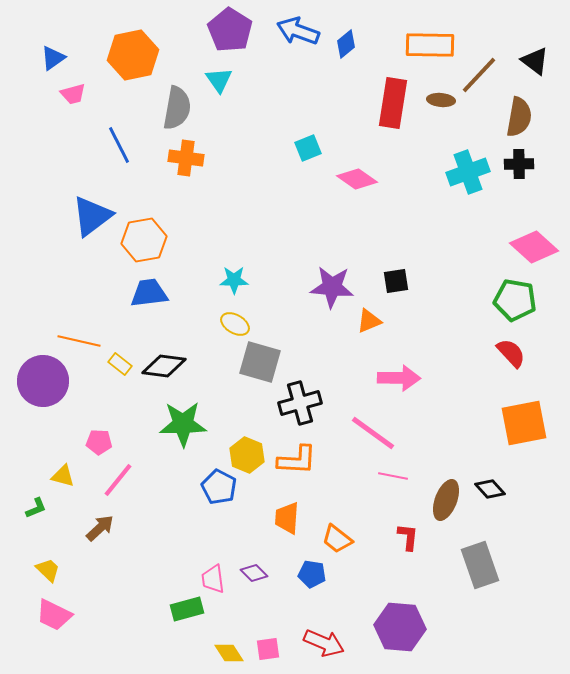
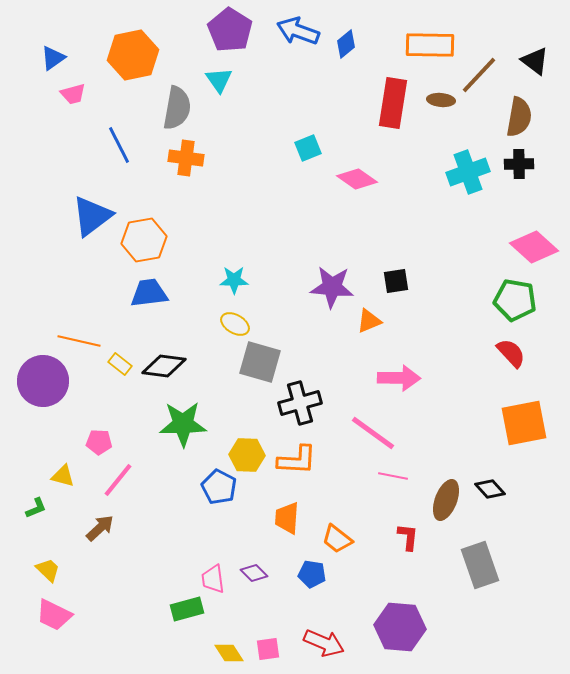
yellow hexagon at (247, 455): rotated 20 degrees counterclockwise
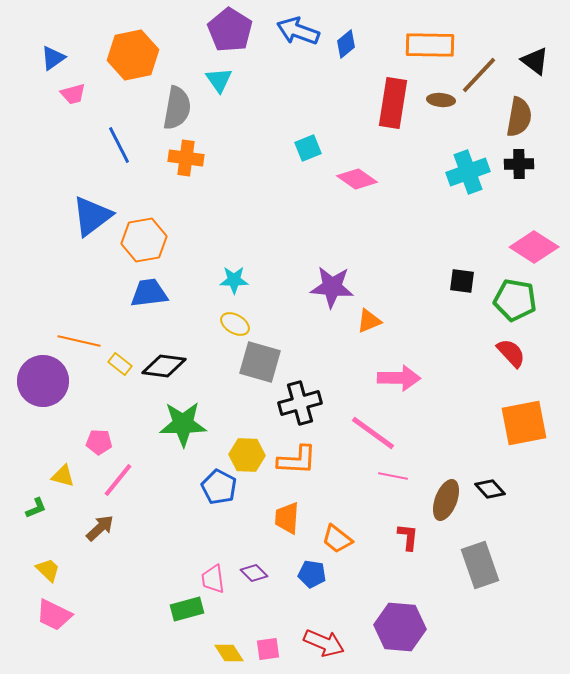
pink diamond at (534, 247): rotated 9 degrees counterclockwise
black square at (396, 281): moved 66 px right; rotated 16 degrees clockwise
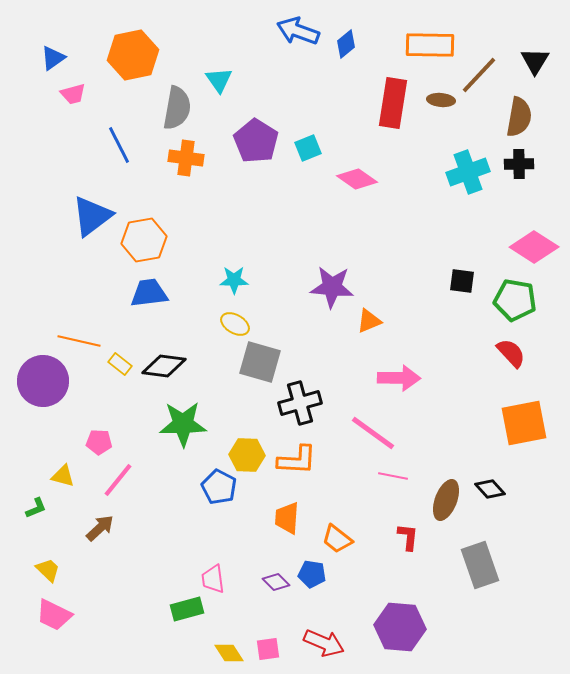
purple pentagon at (230, 30): moved 26 px right, 111 px down
black triangle at (535, 61): rotated 24 degrees clockwise
purple diamond at (254, 573): moved 22 px right, 9 px down
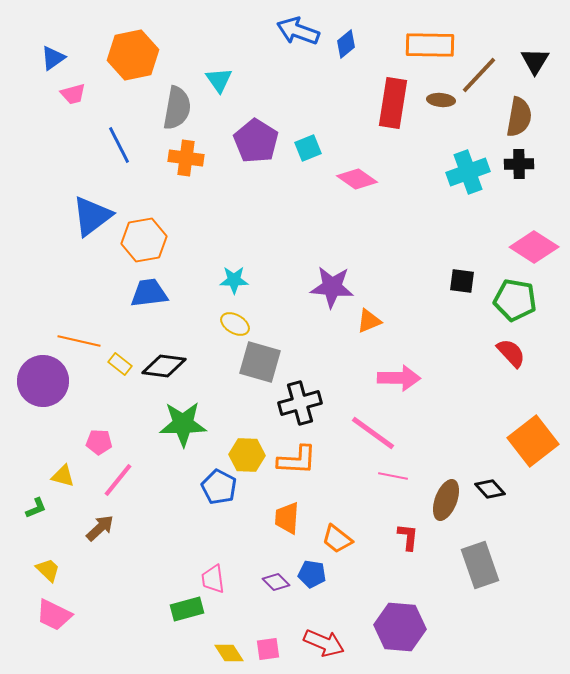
orange square at (524, 423): moved 9 px right, 18 px down; rotated 27 degrees counterclockwise
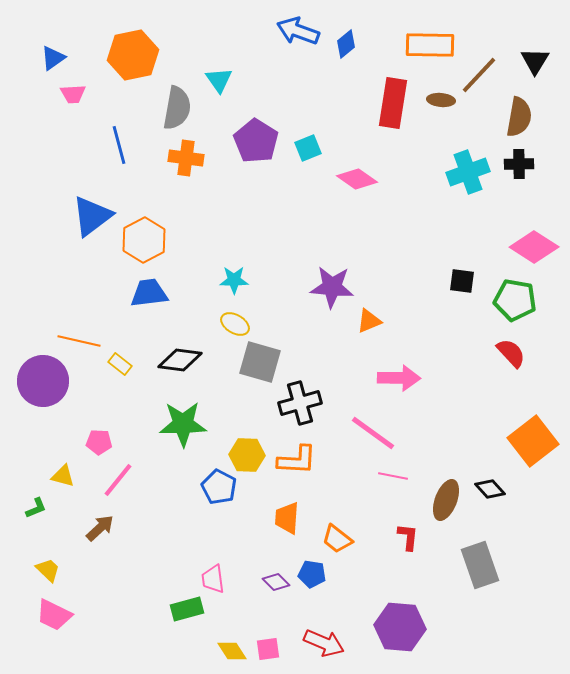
pink trapezoid at (73, 94): rotated 12 degrees clockwise
blue line at (119, 145): rotated 12 degrees clockwise
orange hexagon at (144, 240): rotated 18 degrees counterclockwise
black diamond at (164, 366): moved 16 px right, 6 px up
yellow diamond at (229, 653): moved 3 px right, 2 px up
